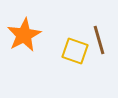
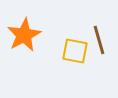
yellow square: rotated 8 degrees counterclockwise
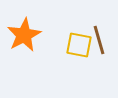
yellow square: moved 4 px right, 6 px up
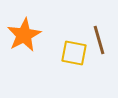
yellow square: moved 5 px left, 8 px down
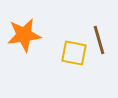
orange star: rotated 20 degrees clockwise
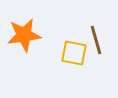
brown line: moved 3 px left
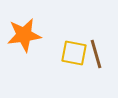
brown line: moved 14 px down
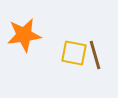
brown line: moved 1 px left, 1 px down
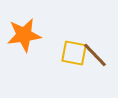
brown line: rotated 28 degrees counterclockwise
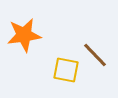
yellow square: moved 8 px left, 17 px down
